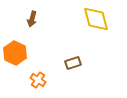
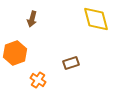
orange hexagon: rotated 15 degrees clockwise
brown rectangle: moved 2 px left
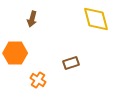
orange hexagon: rotated 20 degrees clockwise
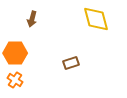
orange cross: moved 23 px left
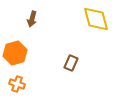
orange hexagon: rotated 15 degrees counterclockwise
brown rectangle: rotated 49 degrees counterclockwise
orange cross: moved 2 px right, 4 px down; rotated 14 degrees counterclockwise
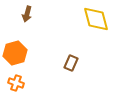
brown arrow: moved 5 px left, 5 px up
orange cross: moved 1 px left, 1 px up
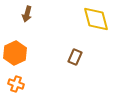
orange hexagon: rotated 10 degrees counterclockwise
brown rectangle: moved 4 px right, 6 px up
orange cross: moved 1 px down
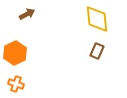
brown arrow: rotated 133 degrees counterclockwise
yellow diamond: moved 1 px right; rotated 8 degrees clockwise
brown rectangle: moved 22 px right, 6 px up
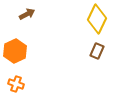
yellow diamond: rotated 32 degrees clockwise
orange hexagon: moved 2 px up
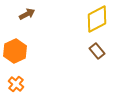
yellow diamond: rotated 36 degrees clockwise
brown rectangle: rotated 63 degrees counterclockwise
orange cross: rotated 21 degrees clockwise
